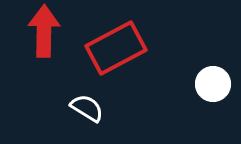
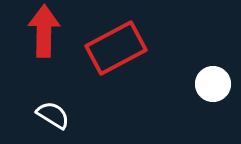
white semicircle: moved 34 px left, 7 px down
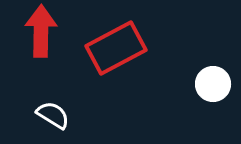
red arrow: moved 3 px left
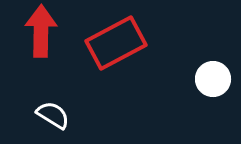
red rectangle: moved 5 px up
white circle: moved 5 px up
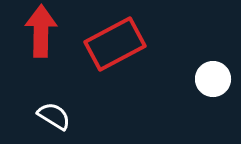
red rectangle: moved 1 px left, 1 px down
white semicircle: moved 1 px right, 1 px down
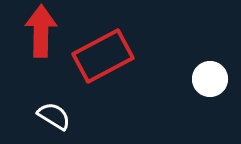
red rectangle: moved 12 px left, 12 px down
white circle: moved 3 px left
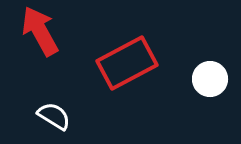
red arrow: moved 1 px left; rotated 30 degrees counterclockwise
red rectangle: moved 24 px right, 7 px down
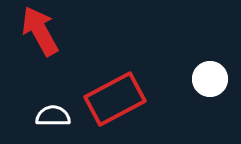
red rectangle: moved 12 px left, 36 px down
white semicircle: moved 1 px left; rotated 32 degrees counterclockwise
